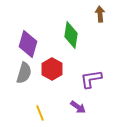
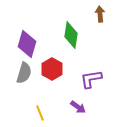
purple diamond: moved 1 px left
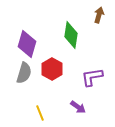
brown arrow: moved 1 px left, 1 px down; rotated 21 degrees clockwise
purple L-shape: moved 1 px right, 2 px up
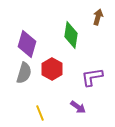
brown arrow: moved 1 px left, 2 px down
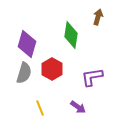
yellow line: moved 5 px up
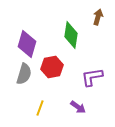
red hexagon: moved 2 px up; rotated 20 degrees clockwise
gray semicircle: moved 1 px down
yellow line: rotated 42 degrees clockwise
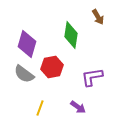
brown arrow: rotated 133 degrees clockwise
gray semicircle: rotated 110 degrees clockwise
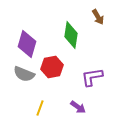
gray semicircle: rotated 15 degrees counterclockwise
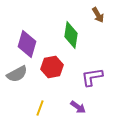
brown arrow: moved 2 px up
gray semicircle: moved 7 px left; rotated 50 degrees counterclockwise
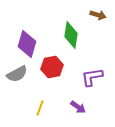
brown arrow: rotated 42 degrees counterclockwise
